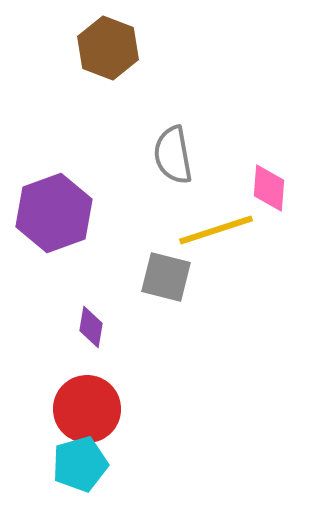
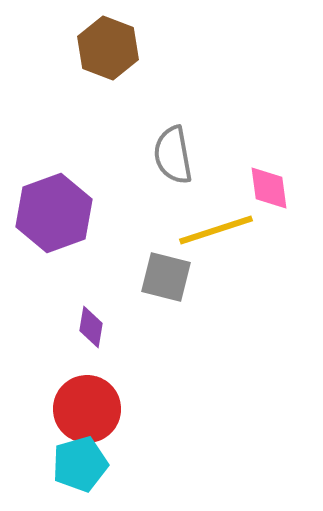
pink diamond: rotated 12 degrees counterclockwise
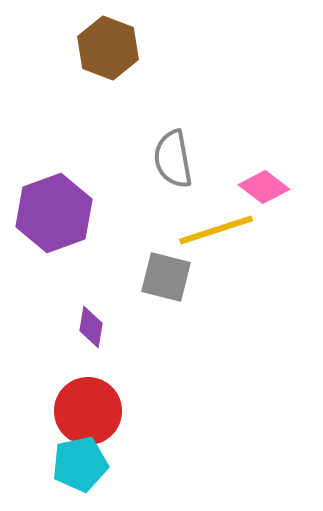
gray semicircle: moved 4 px down
pink diamond: moved 5 px left, 1 px up; rotated 45 degrees counterclockwise
red circle: moved 1 px right, 2 px down
cyan pentagon: rotated 4 degrees clockwise
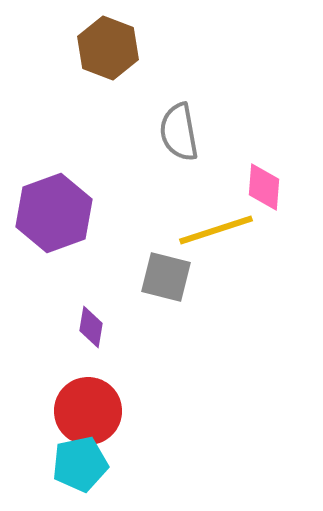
gray semicircle: moved 6 px right, 27 px up
pink diamond: rotated 57 degrees clockwise
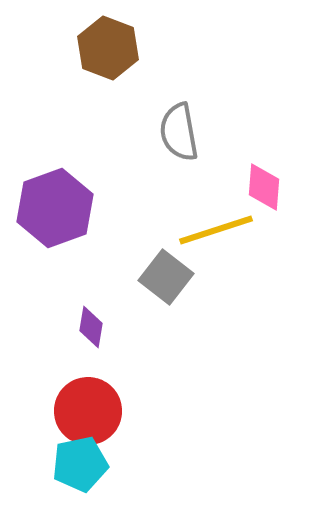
purple hexagon: moved 1 px right, 5 px up
gray square: rotated 24 degrees clockwise
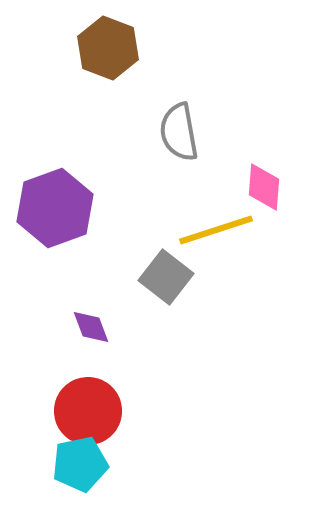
purple diamond: rotated 30 degrees counterclockwise
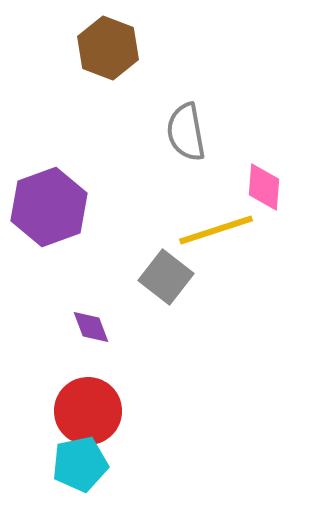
gray semicircle: moved 7 px right
purple hexagon: moved 6 px left, 1 px up
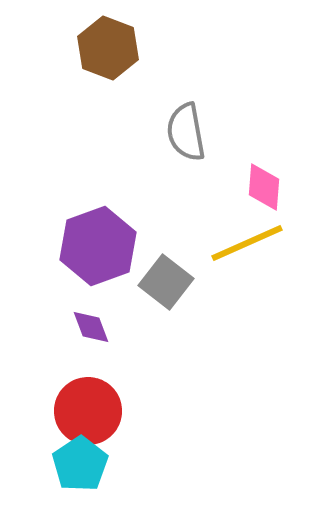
purple hexagon: moved 49 px right, 39 px down
yellow line: moved 31 px right, 13 px down; rotated 6 degrees counterclockwise
gray square: moved 5 px down
cyan pentagon: rotated 22 degrees counterclockwise
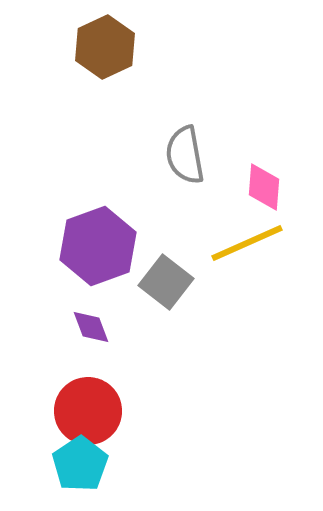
brown hexagon: moved 3 px left, 1 px up; rotated 14 degrees clockwise
gray semicircle: moved 1 px left, 23 px down
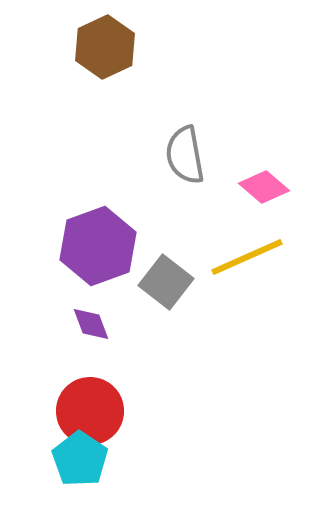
pink diamond: rotated 54 degrees counterclockwise
yellow line: moved 14 px down
purple diamond: moved 3 px up
red circle: moved 2 px right
cyan pentagon: moved 5 px up; rotated 4 degrees counterclockwise
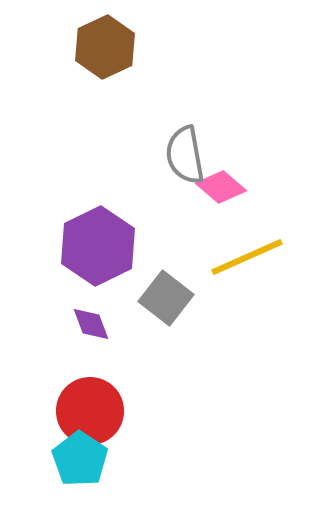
pink diamond: moved 43 px left
purple hexagon: rotated 6 degrees counterclockwise
gray square: moved 16 px down
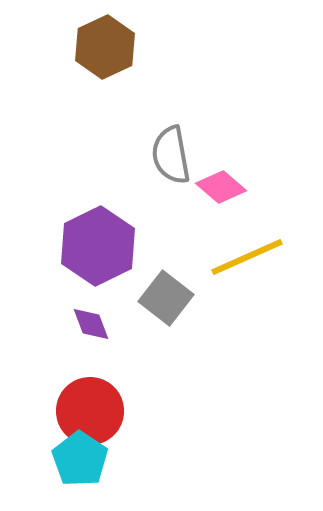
gray semicircle: moved 14 px left
